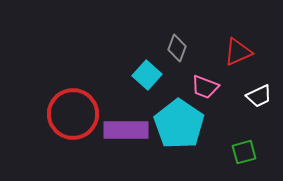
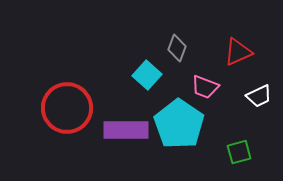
red circle: moved 6 px left, 6 px up
green square: moved 5 px left
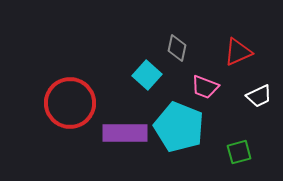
gray diamond: rotated 8 degrees counterclockwise
red circle: moved 3 px right, 5 px up
cyan pentagon: moved 3 px down; rotated 12 degrees counterclockwise
purple rectangle: moved 1 px left, 3 px down
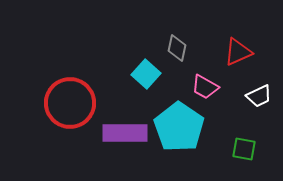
cyan square: moved 1 px left, 1 px up
pink trapezoid: rotated 8 degrees clockwise
cyan pentagon: rotated 12 degrees clockwise
green square: moved 5 px right, 3 px up; rotated 25 degrees clockwise
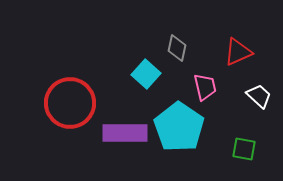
pink trapezoid: rotated 132 degrees counterclockwise
white trapezoid: rotated 112 degrees counterclockwise
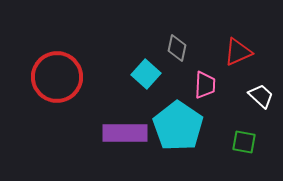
pink trapezoid: moved 2 px up; rotated 16 degrees clockwise
white trapezoid: moved 2 px right
red circle: moved 13 px left, 26 px up
cyan pentagon: moved 1 px left, 1 px up
green square: moved 7 px up
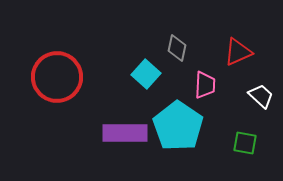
green square: moved 1 px right, 1 px down
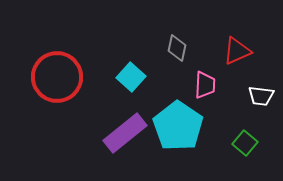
red triangle: moved 1 px left, 1 px up
cyan square: moved 15 px left, 3 px down
white trapezoid: rotated 144 degrees clockwise
purple rectangle: rotated 39 degrees counterclockwise
green square: rotated 30 degrees clockwise
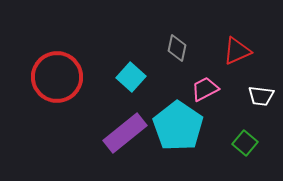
pink trapezoid: moved 4 px down; rotated 120 degrees counterclockwise
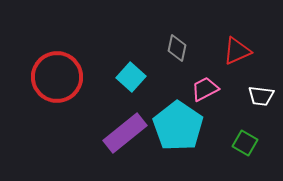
green square: rotated 10 degrees counterclockwise
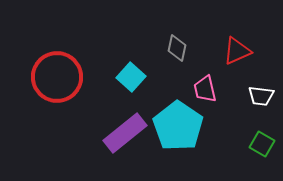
pink trapezoid: rotated 76 degrees counterclockwise
green square: moved 17 px right, 1 px down
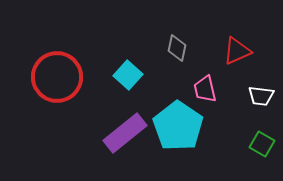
cyan square: moved 3 px left, 2 px up
